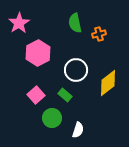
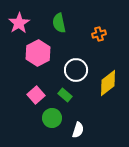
green semicircle: moved 16 px left
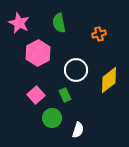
pink star: rotated 15 degrees counterclockwise
yellow diamond: moved 1 px right, 3 px up
green rectangle: rotated 24 degrees clockwise
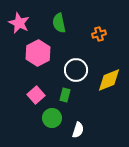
yellow diamond: rotated 16 degrees clockwise
green rectangle: rotated 40 degrees clockwise
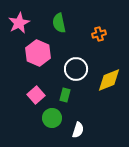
pink star: rotated 20 degrees clockwise
pink hexagon: rotated 10 degrees counterclockwise
white circle: moved 1 px up
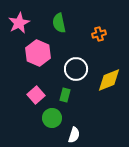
white semicircle: moved 4 px left, 5 px down
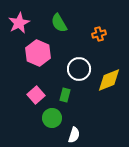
green semicircle: rotated 18 degrees counterclockwise
white circle: moved 3 px right
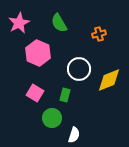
pink square: moved 1 px left, 2 px up; rotated 18 degrees counterclockwise
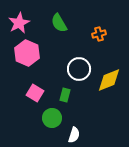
pink hexagon: moved 11 px left
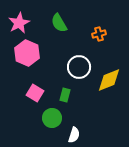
white circle: moved 2 px up
